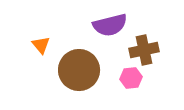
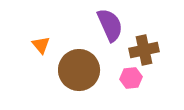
purple semicircle: rotated 100 degrees counterclockwise
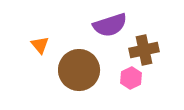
purple semicircle: rotated 96 degrees clockwise
orange triangle: moved 1 px left
pink hexagon: rotated 20 degrees counterclockwise
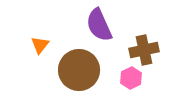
purple semicircle: moved 11 px left; rotated 84 degrees clockwise
orange triangle: rotated 18 degrees clockwise
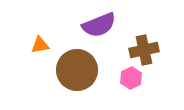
purple semicircle: rotated 88 degrees counterclockwise
orange triangle: rotated 42 degrees clockwise
brown circle: moved 2 px left
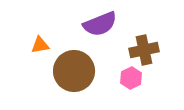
purple semicircle: moved 1 px right, 1 px up
brown circle: moved 3 px left, 1 px down
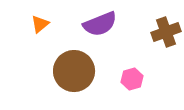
orange triangle: moved 21 px up; rotated 30 degrees counterclockwise
brown cross: moved 22 px right, 18 px up; rotated 8 degrees counterclockwise
pink hexagon: moved 1 px right, 1 px down; rotated 10 degrees clockwise
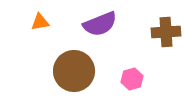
orange triangle: moved 2 px up; rotated 30 degrees clockwise
brown cross: rotated 16 degrees clockwise
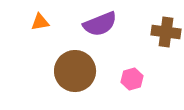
brown cross: rotated 12 degrees clockwise
brown circle: moved 1 px right
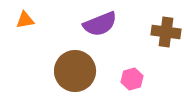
orange triangle: moved 15 px left, 2 px up
